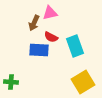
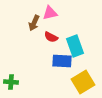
blue rectangle: moved 23 px right, 11 px down
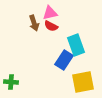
brown arrow: rotated 42 degrees counterclockwise
red semicircle: moved 11 px up
cyan rectangle: moved 1 px right, 1 px up
blue rectangle: moved 2 px right, 1 px up; rotated 60 degrees counterclockwise
yellow square: rotated 20 degrees clockwise
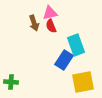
red semicircle: rotated 40 degrees clockwise
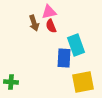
pink triangle: moved 1 px left, 1 px up
blue rectangle: moved 2 px up; rotated 30 degrees counterclockwise
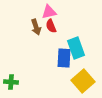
brown arrow: moved 2 px right, 4 px down
cyan rectangle: moved 3 px down
yellow square: moved 1 px up; rotated 30 degrees counterclockwise
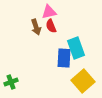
green cross: rotated 24 degrees counterclockwise
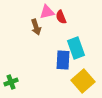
pink triangle: moved 2 px left
red semicircle: moved 10 px right, 9 px up
blue rectangle: moved 1 px left, 2 px down
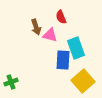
pink triangle: moved 3 px right, 23 px down; rotated 28 degrees clockwise
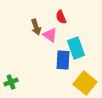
pink triangle: rotated 21 degrees clockwise
yellow square: moved 2 px right, 2 px down; rotated 10 degrees counterclockwise
